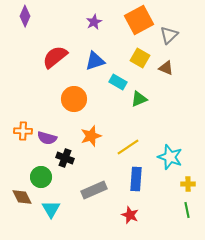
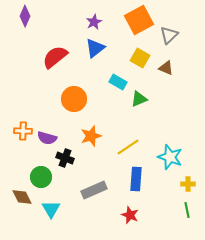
blue triangle: moved 13 px up; rotated 20 degrees counterclockwise
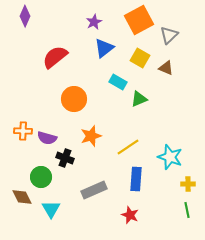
blue triangle: moved 9 px right
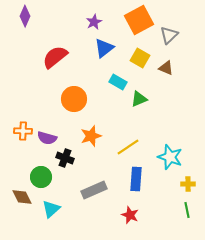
cyan triangle: rotated 18 degrees clockwise
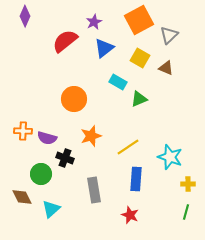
red semicircle: moved 10 px right, 16 px up
green circle: moved 3 px up
gray rectangle: rotated 75 degrees counterclockwise
green line: moved 1 px left, 2 px down; rotated 28 degrees clockwise
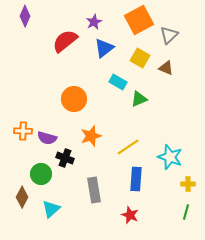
brown diamond: rotated 55 degrees clockwise
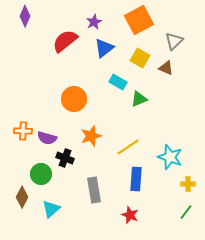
gray triangle: moved 5 px right, 6 px down
green line: rotated 21 degrees clockwise
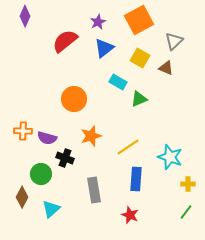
purple star: moved 4 px right
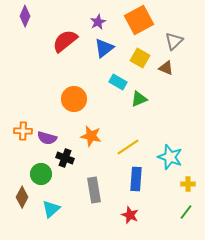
orange star: rotated 30 degrees clockwise
